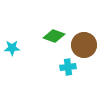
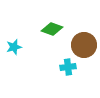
green diamond: moved 2 px left, 7 px up
cyan star: moved 2 px right, 1 px up; rotated 14 degrees counterclockwise
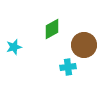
green diamond: rotated 50 degrees counterclockwise
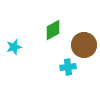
green diamond: moved 1 px right, 1 px down
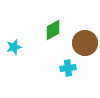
brown circle: moved 1 px right, 2 px up
cyan cross: moved 1 px down
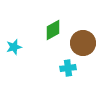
brown circle: moved 2 px left
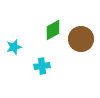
brown circle: moved 2 px left, 4 px up
cyan cross: moved 26 px left, 2 px up
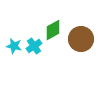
cyan star: moved 1 px up; rotated 28 degrees clockwise
cyan cross: moved 8 px left, 20 px up; rotated 28 degrees counterclockwise
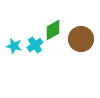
cyan cross: moved 1 px right, 1 px up
